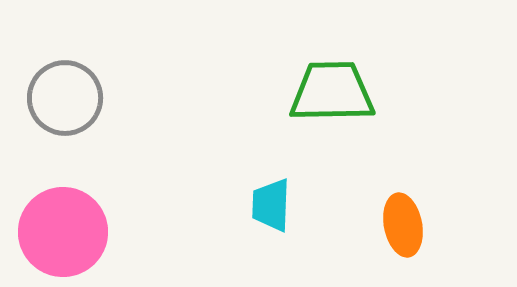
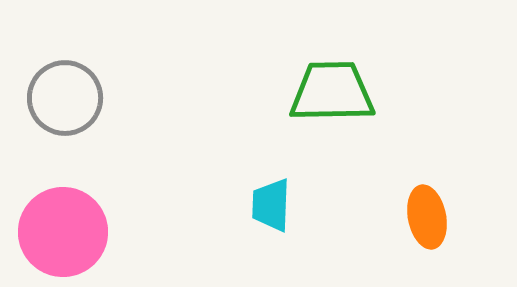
orange ellipse: moved 24 px right, 8 px up
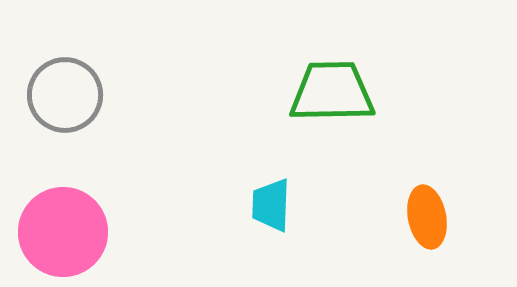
gray circle: moved 3 px up
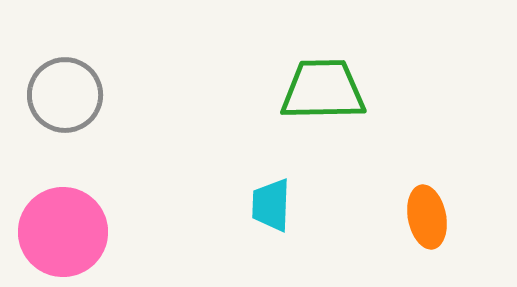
green trapezoid: moved 9 px left, 2 px up
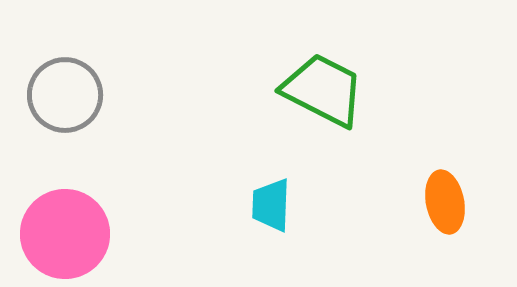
green trapezoid: rotated 28 degrees clockwise
orange ellipse: moved 18 px right, 15 px up
pink circle: moved 2 px right, 2 px down
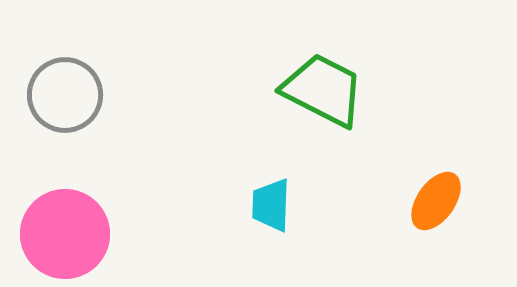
orange ellipse: moved 9 px left, 1 px up; rotated 46 degrees clockwise
